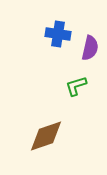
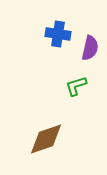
brown diamond: moved 3 px down
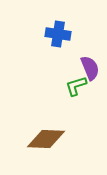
purple semicircle: moved 20 px down; rotated 35 degrees counterclockwise
brown diamond: rotated 21 degrees clockwise
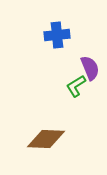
blue cross: moved 1 px left, 1 px down; rotated 15 degrees counterclockwise
green L-shape: rotated 15 degrees counterclockwise
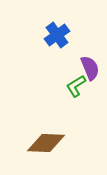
blue cross: rotated 30 degrees counterclockwise
brown diamond: moved 4 px down
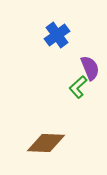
green L-shape: moved 2 px right, 1 px down; rotated 10 degrees counterclockwise
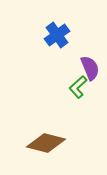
brown diamond: rotated 12 degrees clockwise
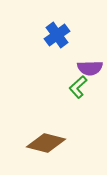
purple semicircle: rotated 110 degrees clockwise
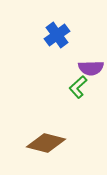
purple semicircle: moved 1 px right
